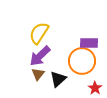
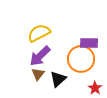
yellow semicircle: rotated 30 degrees clockwise
orange circle: moved 1 px left, 2 px up
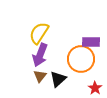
yellow semicircle: rotated 30 degrees counterclockwise
purple rectangle: moved 2 px right, 1 px up
purple arrow: moved 1 px up; rotated 25 degrees counterclockwise
brown triangle: moved 2 px right, 2 px down
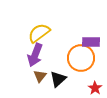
yellow semicircle: rotated 20 degrees clockwise
purple arrow: moved 5 px left
orange circle: moved 1 px up
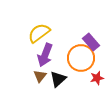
purple rectangle: rotated 48 degrees clockwise
purple arrow: moved 10 px right
red star: moved 2 px right, 10 px up; rotated 24 degrees clockwise
